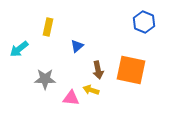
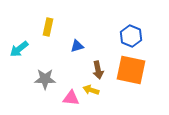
blue hexagon: moved 13 px left, 14 px down
blue triangle: rotated 24 degrees clockwise
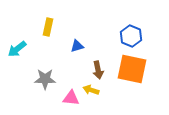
cyan arrow: moved 2 px left
orange square: moved 1 px right, 1 px up
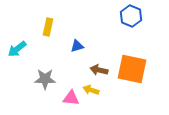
blue hexagon: moved 20 px up
brown arrow: moved 1 px right; rotated 114 degrees clockwise
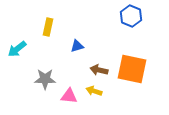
yellow arrow: moved 3 px right, 1 px down
pink triangle: moved 2 px left, 2 px up
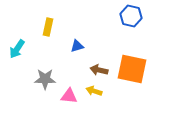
blue hexagon: rotated 10 degrees counterclockwise
cyan arrow: rotated 18 degrees counterclockwise
